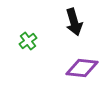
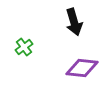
green cross: moved 4 px left, 6 px down
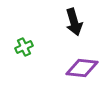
green cross: rotated 12 degrees clockwise
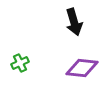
green cross: moved 4 px left, 16 px down
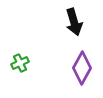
purple diamond: rotated 68 degrees counterclockwise
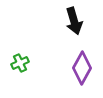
black arrow: moved 1 px up
